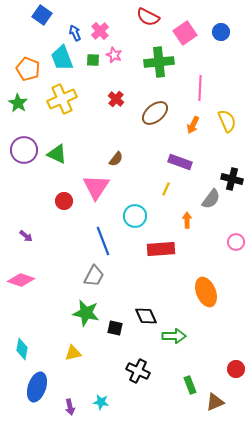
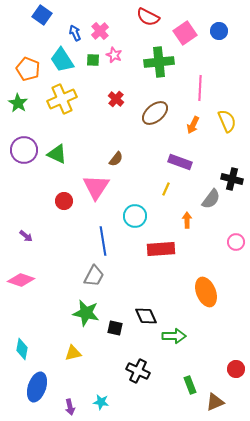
blue circle at (221, 32): moved 2 px left, 1 px up
cyan trapezoid at (62, 58): moved 2 px down; rotated 12 degrees counterclockwise
blue line at (103, 241): rotated 12 degrees clockwise
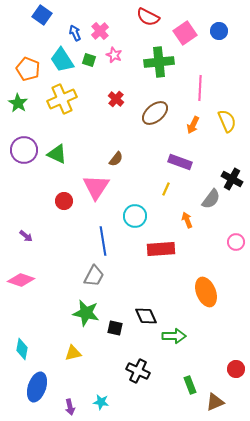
green square at (93, 60): moved 4 px left; rotated 16 degrees clockwise
black cross at (232, 179): rotated 15 degrees clockwise
orange arrow at (187, 220): rotated 21 degrees counterclockwise
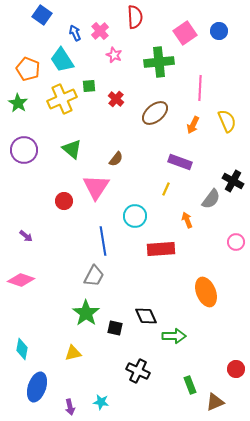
red semicircle at (148, 17): moved 13 px left; rotated 120 degrees counterclockwise
green square at (89, 60): moved 26 px down; rotated 24 degrees counterclockwise
green triangle at (57, 154): moved 15 px right, 5 px up; rotated 15 degrees clockwise
black cross at (232, 179): moved 1 px right, 2 px down
green star at (86, 313): rotated 24 degrees clockwise
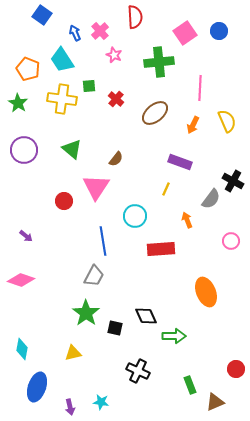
yellow cross at (62, 99): rotated 32 degrees clockwise
pink circle at (236, 242): moved 5 px left, 1 px up
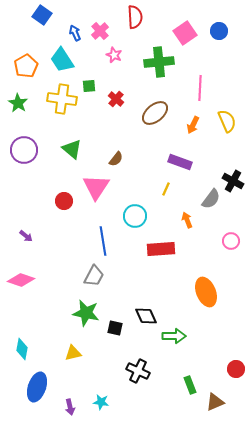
orange pentagon at (28, 69): moved 2 px left, 3 px up; rotated 20 degrees clockwise
green star at (86, 313): rotated 24 degrees counterclockwise
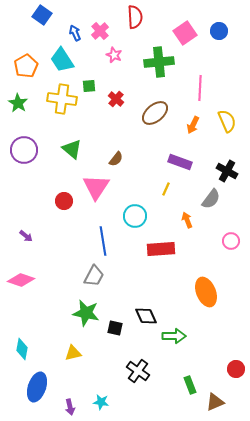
black cross at (233, 181): moved 6 px left, 10 px up
black cross at (138, 371): rotated 10 degrees clockwise
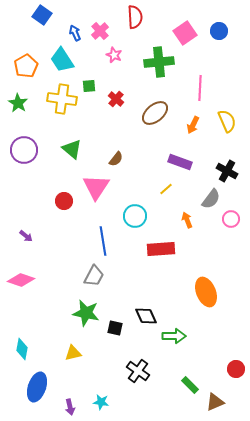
yellow line at (166, 189): rotated 24 degrees clockwise
pink circle at (231, 241): moved 22 px up
green rectangle at (190, 385): rotated 24 degrees counterclockwise
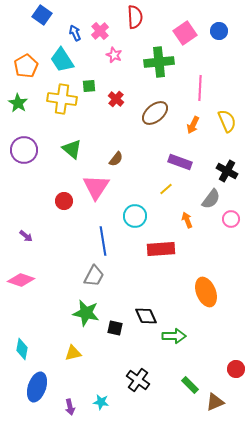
black cross at (138, 371): moved 9 px down
